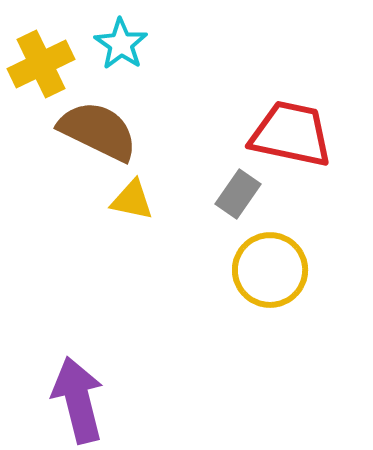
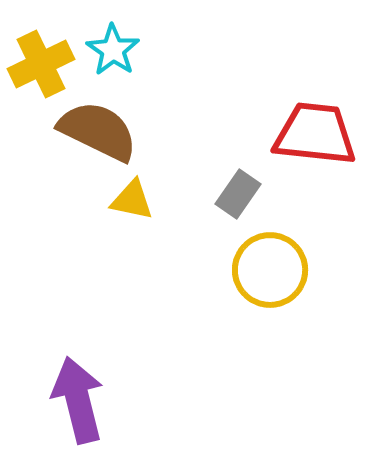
cyan star: moved 8 px left, 6 px down
red trapezoid: moved 24 px right; rotated 6 degrees counterclockwise
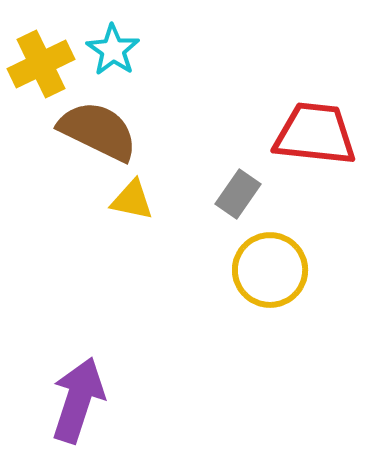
purple arrow: rotated 32 degrees clockwise
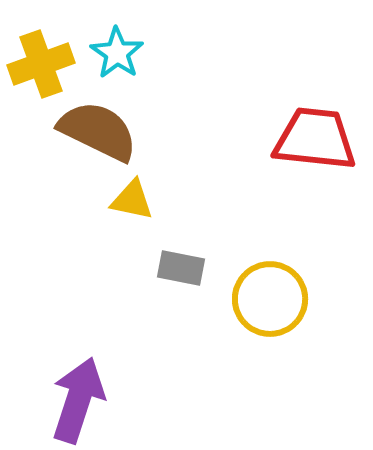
cyan star: moved 4 px right, 3 px down
yellow cross: rotated 6 degrees clockwise
red trapezoid: moved 5 px down
gray rectangle: moved 57 px left, 74 px down; rotated 66 degrees clockwise
yellow circle: moved 29 px down
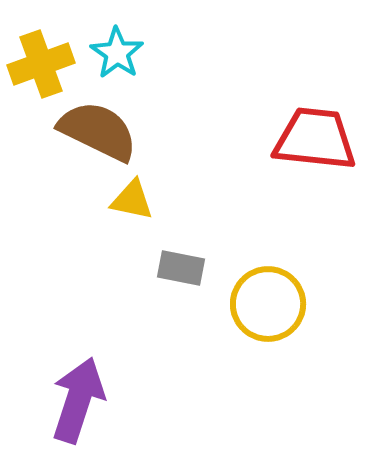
yellow circle: moved 2 px left, 5 px down
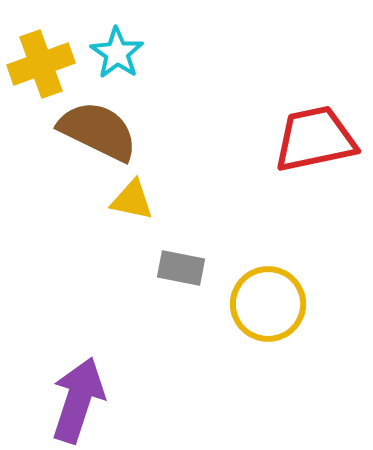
red trapezoid: rotated 18 degrees counterclockwise
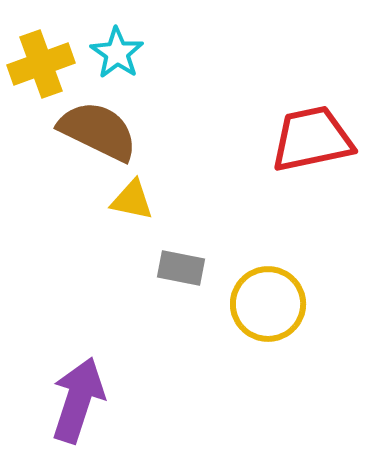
red trapezoid: moved 3 px left
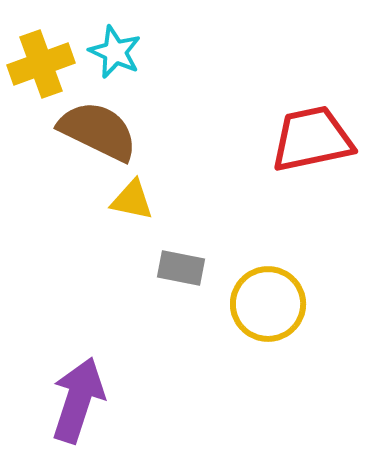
cyan star: moved 2 px left, 1 px up; rotated 10 degrees counterclockwise
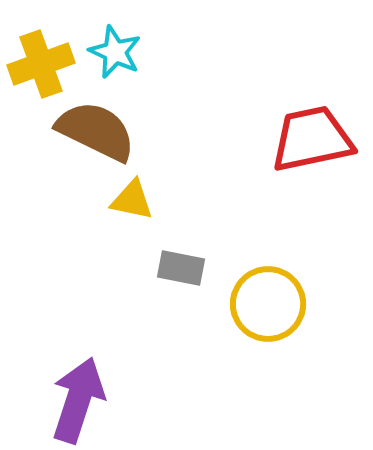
brown semicircle: moved 2 px left
